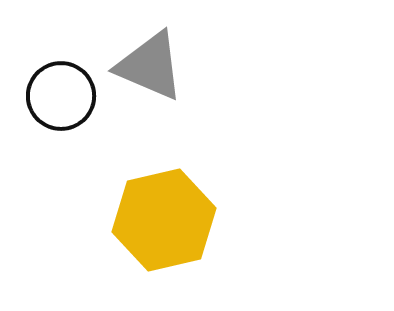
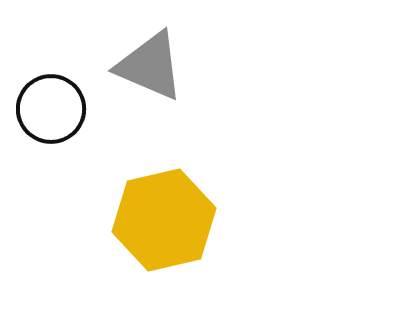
black circle: moved 10 px left, 13 px down
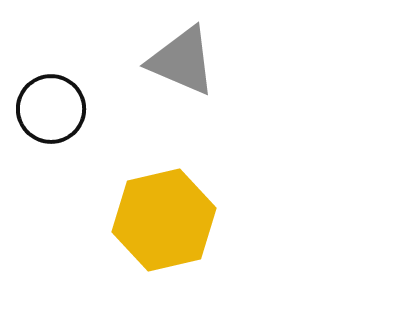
gray triangle: moved 32 px right, 5 px up
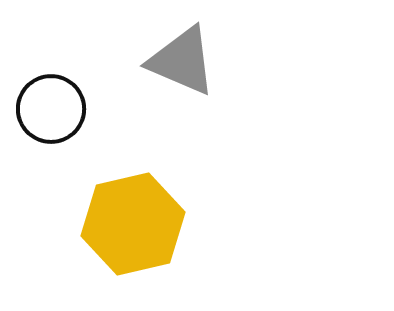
yellow hexagon: moved 31 px left, 4 px down
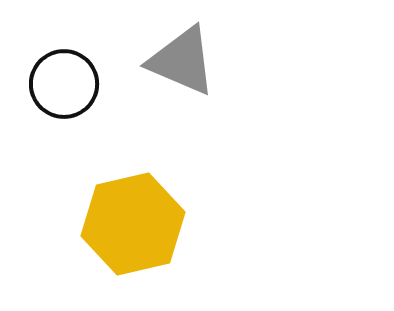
black circle: moved 13 px right, 25 px up
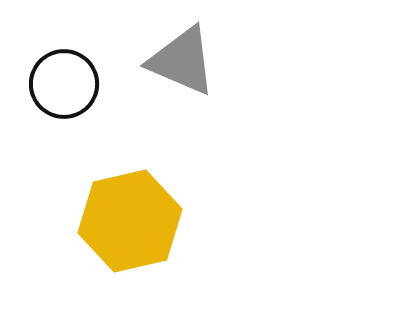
yellow hexagon: moved 3 px left, 3 px up
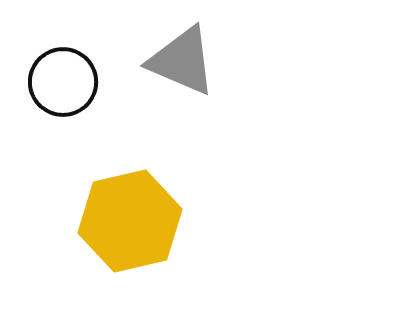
black circle: moved 1 px left, 2 px up
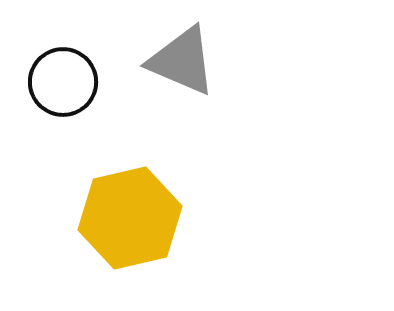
yellow hexagon: moved 3 px up
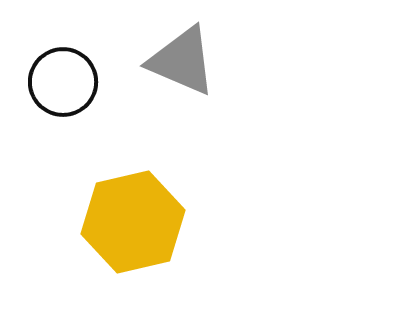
yellow hexagon: moved 3 px right, 4 px down
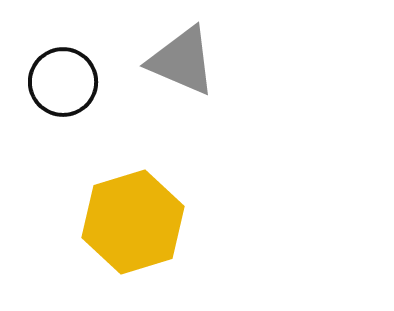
yellow hexagon: rotated 4 degrees counterclockwise
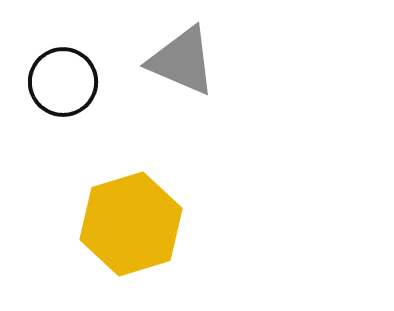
yellow hexagon: moved 2 px left, 2 px down
